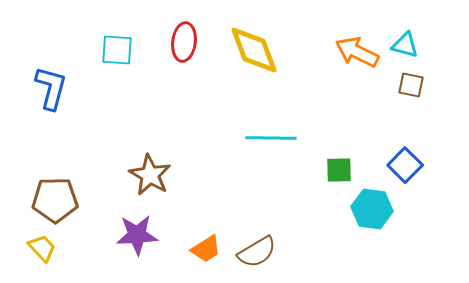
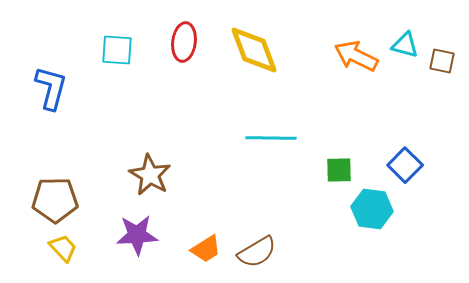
orange arrow: moved 1 px left, 4 px down
brown square: moved 31 px right, 24 px up
yellow trapezoid: moved 21 px right
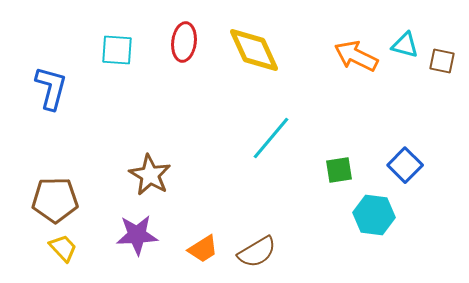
yellow diamond: rotated 4 degrees counterclockwise
cyan line: rotated 51 degrees counterclockwise
green square: rotated 8 degrees counterclockwise
cyan hexagon: moved 2 px right, 6 px down
orange trapezoid: moved 3 px left
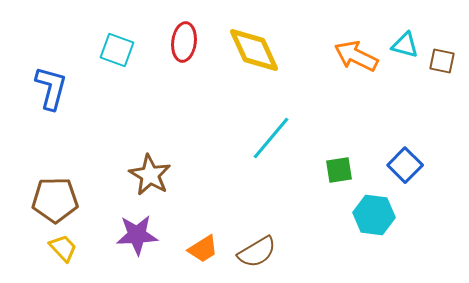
cyan square: rotated 16 degrees clockwise
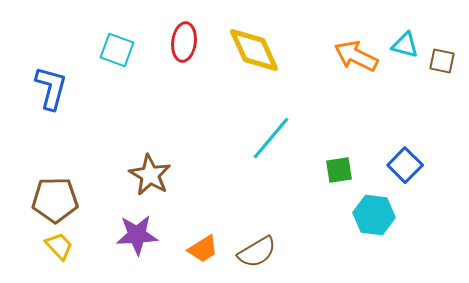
yellow trapezoid: moved 4 px left, 2 px up
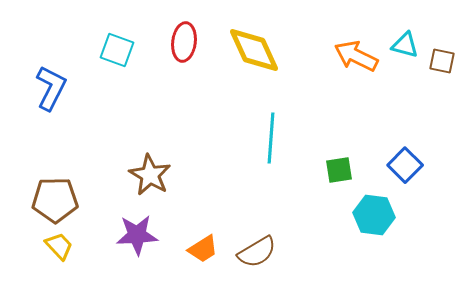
blue L-shape: rotated 12 degrees clockwise
cyan line: rotated 36 degrees counterclockwise
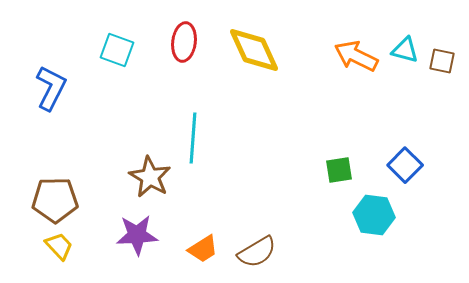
cyan triangle: moved 5 px down
cyan line: moved 78 px left
brown star: moved 2 px down
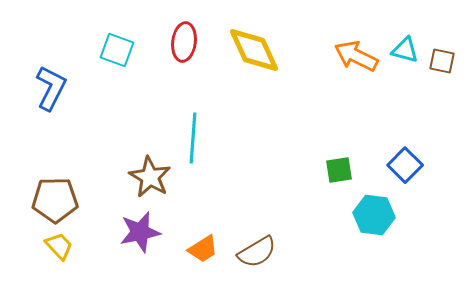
purple star: moved 3 px right, 3 px up; rotated 9 degrees counterclockwise
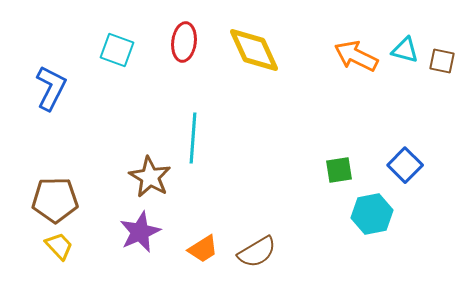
cyan hexagon: moved 2 px left, 1 px up; rotated 18 degrees counterclockwise
purple star: rotated 12 degrees counterclockwise
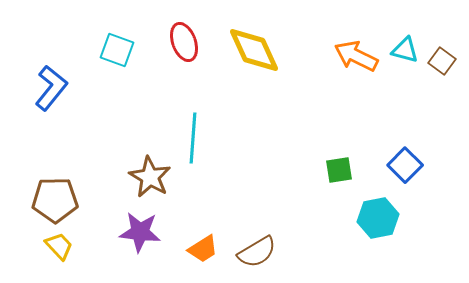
red ellipse: rotated 27 degrees counterclockwise
brown square: rotated 24 degrees clockwise
blue L-shape: rotated 12 degrees clockwise
cyan hexagon: moved 6 px right, 4 px down
purple star: rotated 30 degrees clockwise
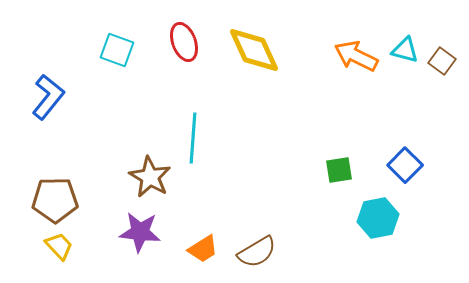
blue L-shape: moved 3 px left, 9 px down
